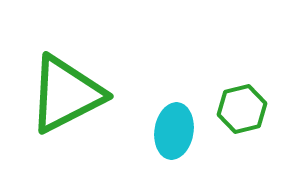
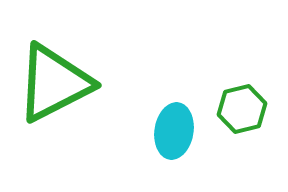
green triangle: moved 12 px left, 11 px up
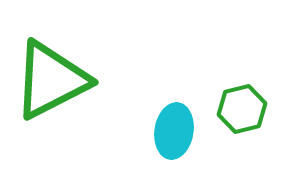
green triangle: moved 3 px left, 3 px up
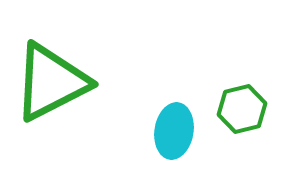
green triangle: moved 2 px down
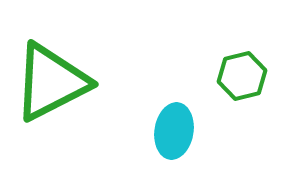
green hexagon: moved 33 px up
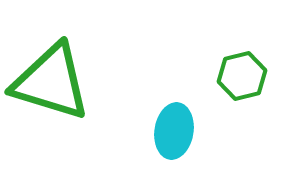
green triangle: rotated 44 degrees clockwise
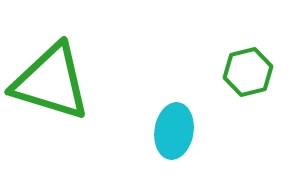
green hexagon: moved 6 px right, 4 px up
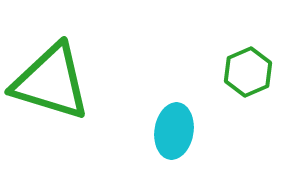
green hexagon: rotated 9 degrees counterclockwise
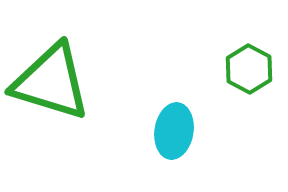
green hexagon: moved 1 px right, 3 px up; rotated 9 degrees counterclockwise
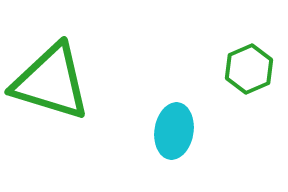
green hexagon: rotated 9 degrees clockwise
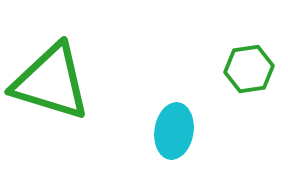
green hexagon: rotated 15 degrees clockwise
